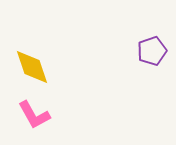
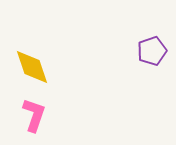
pink L-shape: rotated 132 degrees counterclockwise
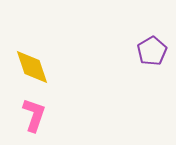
purple pentagon: rotated 12 degrees counterclockwise
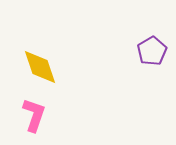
yellow diamond: moved 8 px right
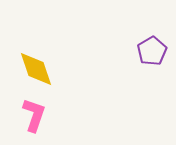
yellow diamond: moved 4 px left, 2 px down
